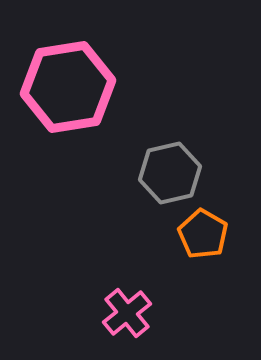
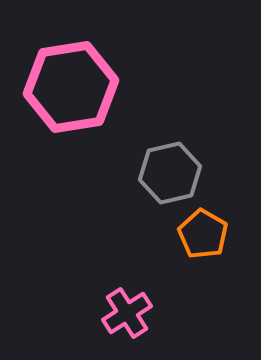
pink hexagon: moved 3 px right
pink cross: rotated 6 degrees clockwise
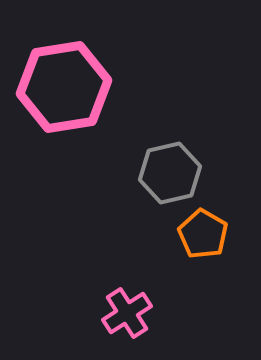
pink hexagon: moved 7 px left
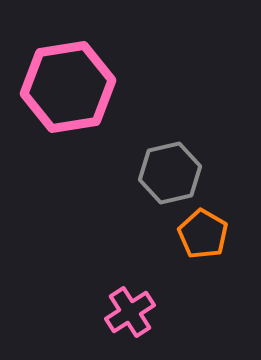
pink hexagon: moved 4 px right
pink cross: moved 3 px right, 1 px up
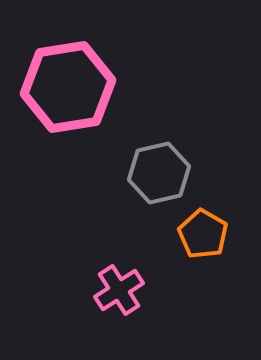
gray hexagon: moved 11 px left
pink cross: moved 11 px left, 22 px up
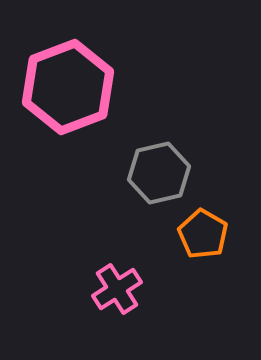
pink hexagon: rotated 12 degrees counterclockwise
pink cross: moved 2 px left, 1 px up
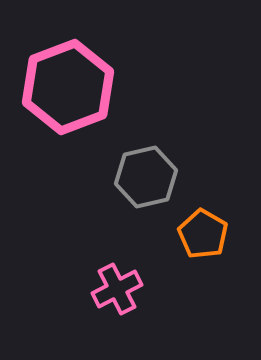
gray hexagon: moved 13 px left, 4 px down
pink cross: rotated 6 degrees clockwise
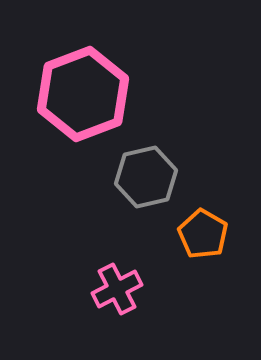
pink hexagon: moved 15 px right, 7 px down
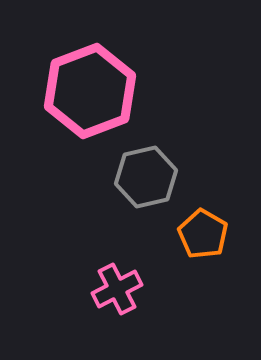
pink hexagon: moved 7 px right, 3 px up
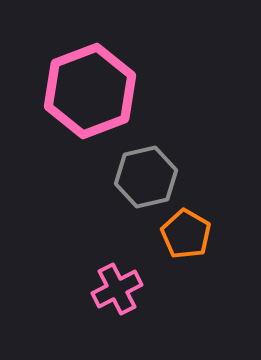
orange pentagon: moved 17 px left
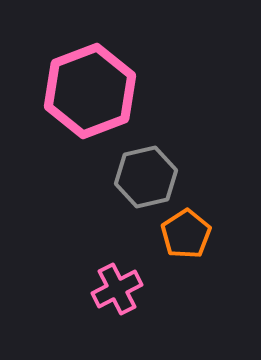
orange pentagon: rotated 9 degrees clockwise
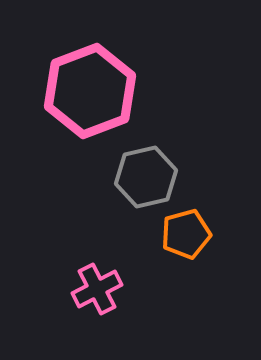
orange pentagon: rotated 18 degrees clockwise
pink cross: moved 20 px left
